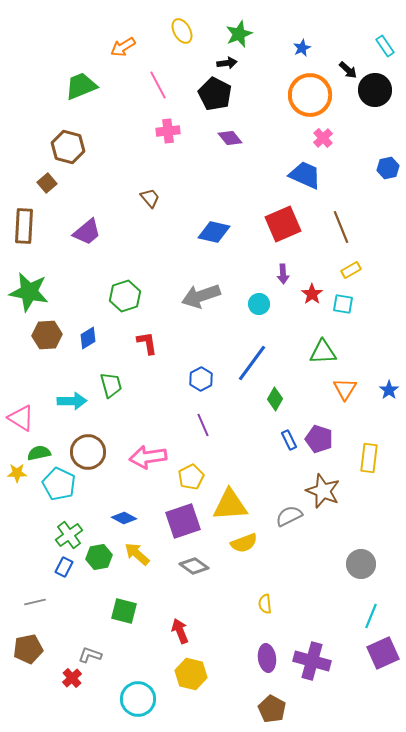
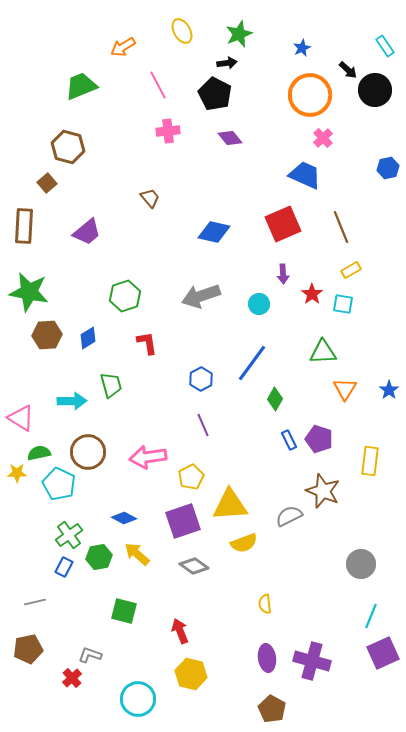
yellow rectangle at (369, 458): moved 1 px right, 3 px down
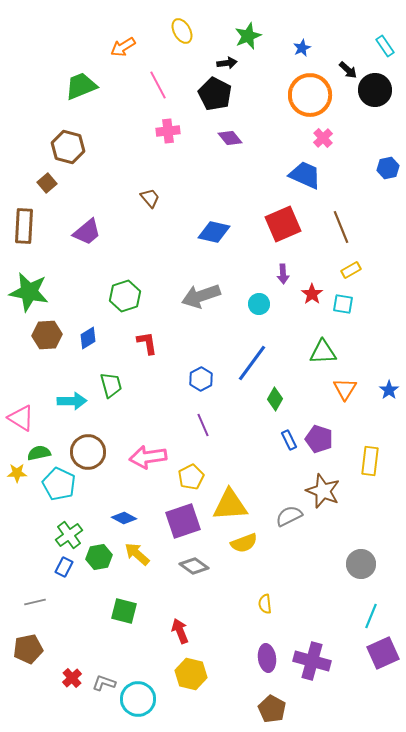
green star at (239, 34): moved 9 px right, 2 px down
gray L-shape at (90, 655): moved 14 px right, 28 px down
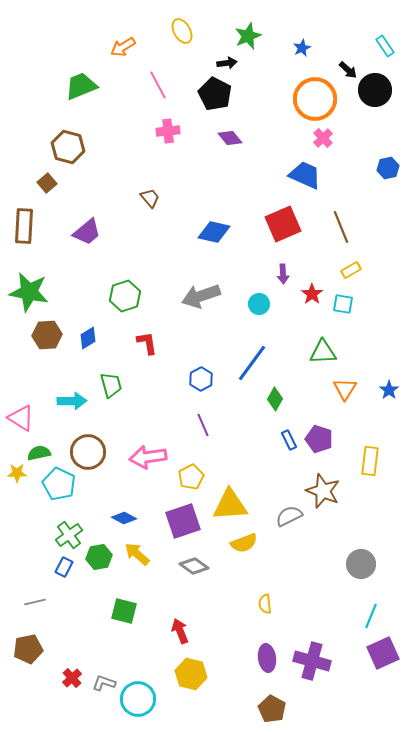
orange circle at (310, 95): moved 5 px right, 4 px down
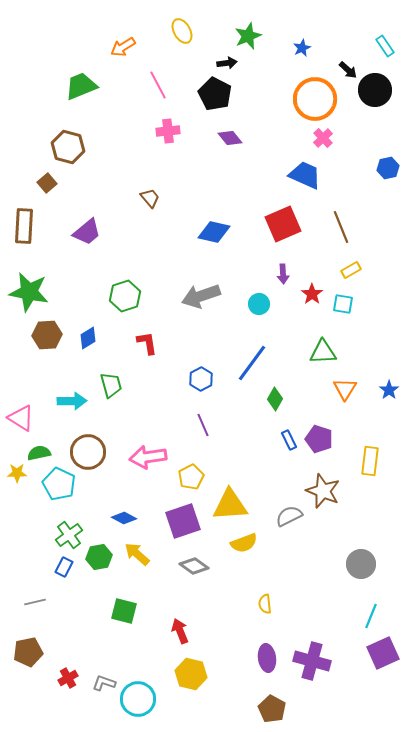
brown pentagon at (28, 649): moved 3 px down
red cross at (72, 678): moved 4 px left; rotated 12 degrees clockwise
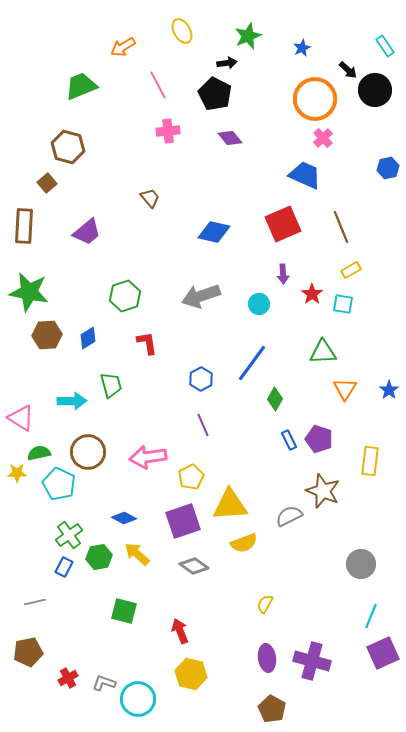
yellow semicircle at (265, 604): rotated 36 degrees clockwise
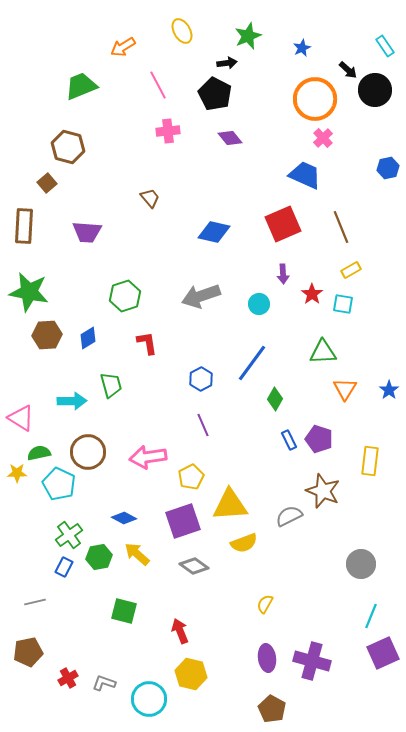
purple trapezoid at (87, 232): rotated 44 degrees clockwise
cyan circle at (138, 699): moved 11 px right
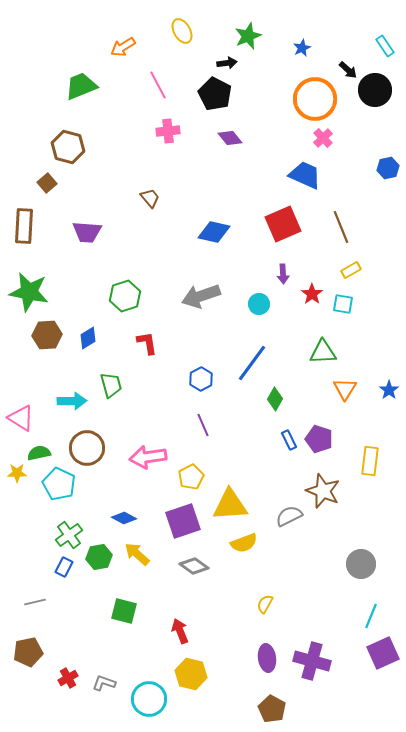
brown circle at (88, 452): moved 1 px left, 4 px up
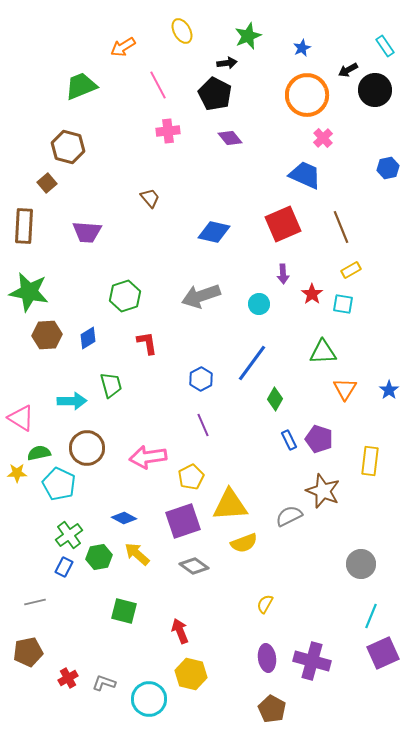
black arrow at (348, 70): rotated 108 degrees clockwise
orange circle at (315, 99): moved 8 px left, 4 px up
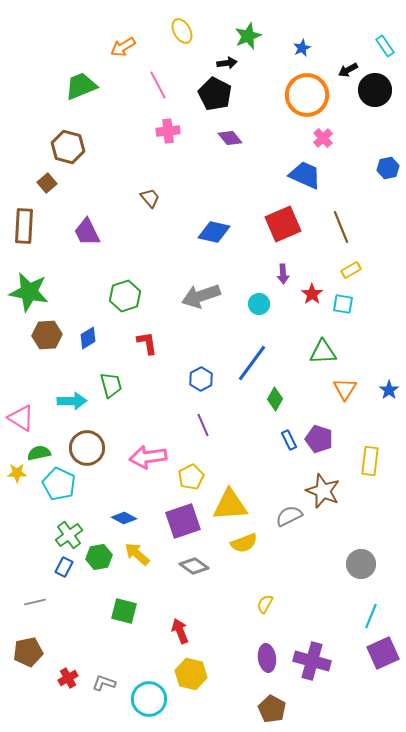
purple trapezoid at (87, 232): rotated 60 degrees clockwise
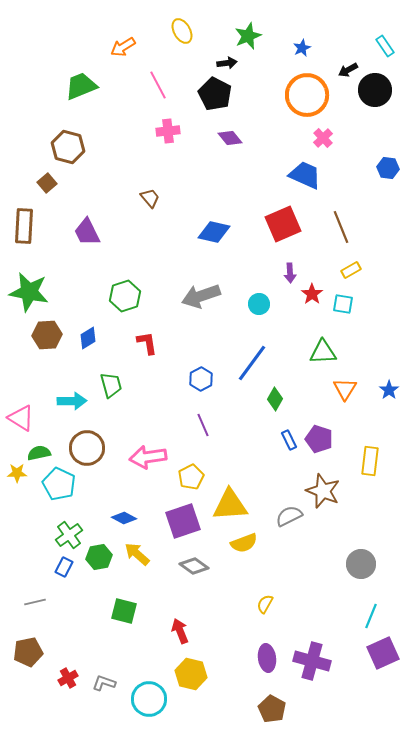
blue hexagon at (388, 168): rotated 20 degrees clockwise
purple arrow at (283, 274): moved 7 px right, 1 px up
